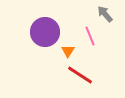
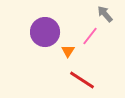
pink line: rotated 60 degrees clockwise
red line: moved 2 px right, 5 px down
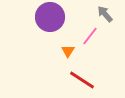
purple circle: moved 5 px right, 15 px up
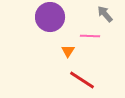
pink line: rotated 54 degrees clockwise
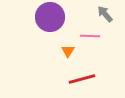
red line: moved 1 px up; rotated 48 degrees counterclockwise
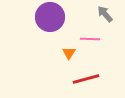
pink line: moved 3 px down
orange triangle: moved 1 px right, 2 px down
red line: moved 4 px right
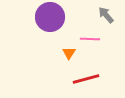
gray arrow: moved 1 px right, 1 px down
